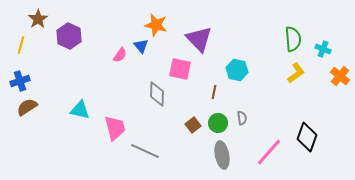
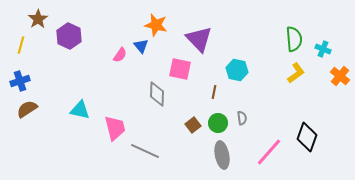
green semicircle: moved 1 px right
brown semicircle: moved 2 px down
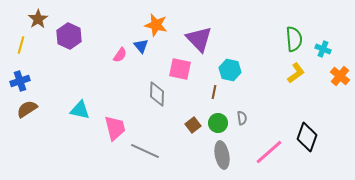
cyan hexagon: moved 7 px left
pink line: rotated 8 degrees clockwise
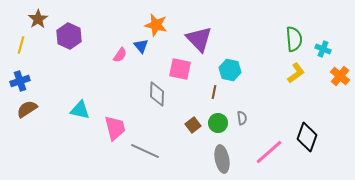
gray ellipse: moved 4 px down
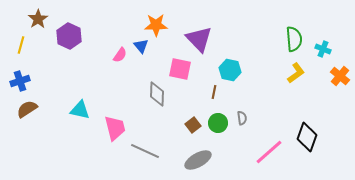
orange star: rotated 15 degrees counterclockwise
gray ellipse: moved 24 px left, 1 px down; rotated 72 degrees clockwise
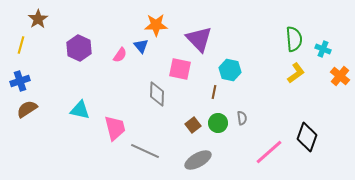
purple hexagon: moved 10 px right, 12 px down
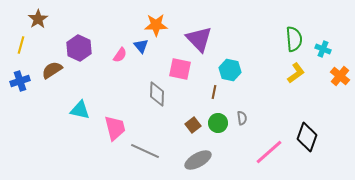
brown semicircle: moved 25 px right, 39 px up
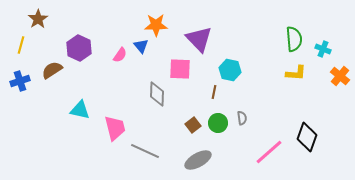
pink square: rotated 10 degrees counterclockwise
yellow L-shape: rotated 40 degrees clockwise
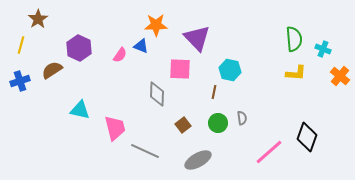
purple triangle: moved 2 px left, 1 px up
blue triangle: rotated 28 degrees counterclockwise
brown square: moved 10 px left
